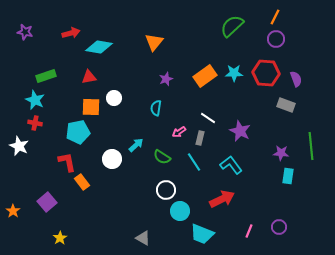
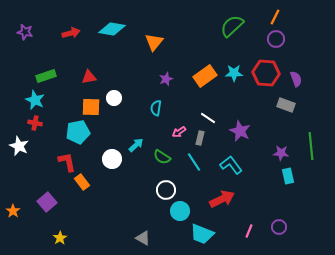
cyan diamond at (99, 47): moved 13 px right, 18 px up
cyan rectangle at (288, 176): rotated 21 degrees counterclockwise
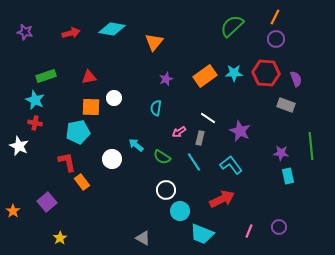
cyan arrow at (136, 145): rotated 98 degrees counterclockwise
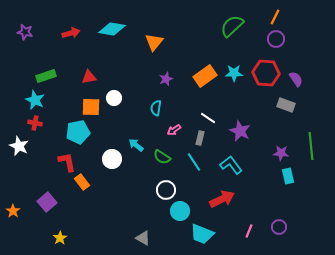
purple semicircle at (296, 79): rotated 14 degrees counterclockwise
pink arrow at (179, 132): moved 5 px left, 2 px up
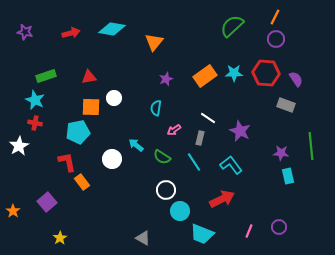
white star at (19, 146): rotated 18 degrees clockwise
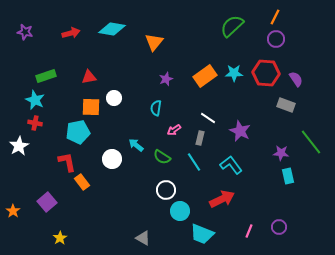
green line at (311, 146): moved 4 px up; rotated 32 degrees counterclockwise
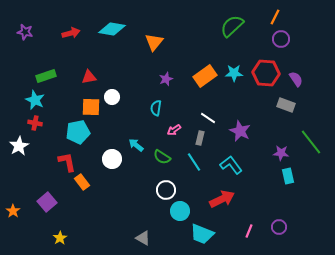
purple circle at (276, 39): moved 5 px right
white circle at (114, 98): moved 2 px left, 1 px up
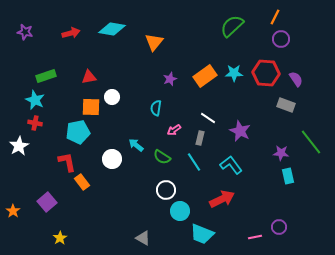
purple star at (166, 79): moved 4 px right
pink line at (249, 231): moved 6 px right, 6 px down; rotated 56 degrees clockwise
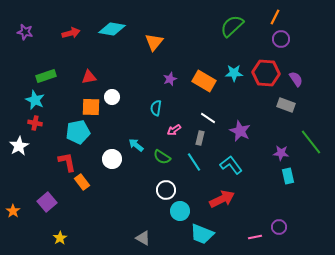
orange rectangle at (205, 76): moved 1 px left, 5 px down; rotated 65 degrees clockwise
